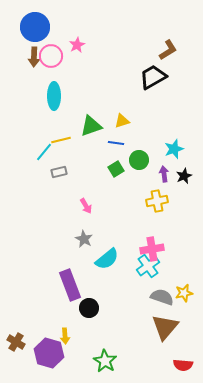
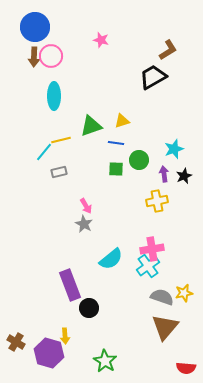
pink star: moved 24 px right, 5 px up; rotated 28 degrees counterclockwise
green square: rotated 35 degrees clockwise
gray star: moved 15 px up
cyan semicircle: moved 4 px right
red semicircle: moved 3 px right, 3 px down
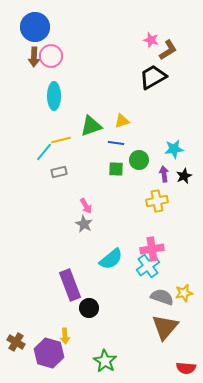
pink star: moved 50 px right
cyan star: rotated 12 degrees clockwise
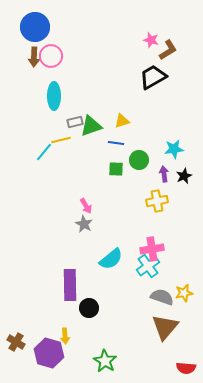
gray rectangle: moved 16 px right, 50 px up
purple rectangle: rotated 20 degrees clockwise
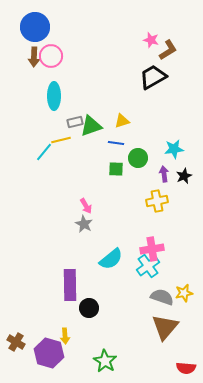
green circle: moved 1 px left, 2 px up
